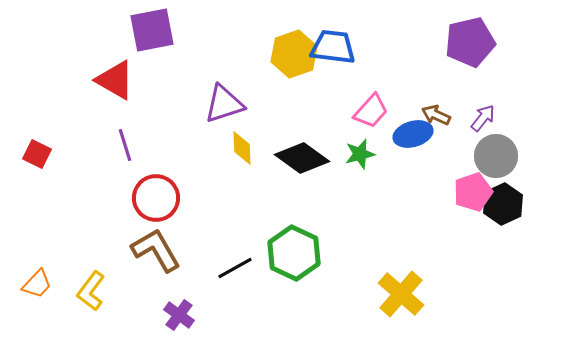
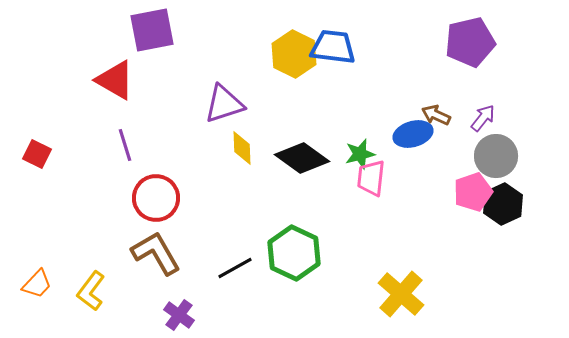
yellow hexagon: rotated 15 degrees counterclockwise
pink trapezoid: moved 67 px down; rotated 144 degrees clockwise
brown L-shape: moved 3 px down
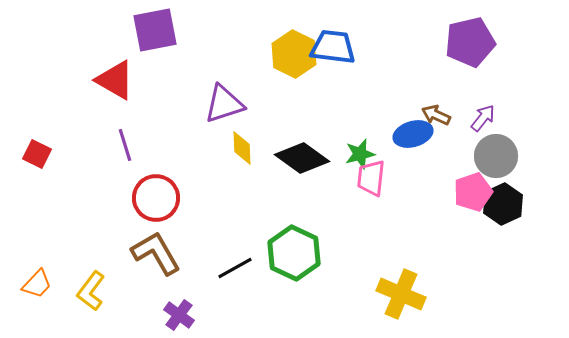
purple square: moved 3 px right
yellow cross: rotated 18 degrees counterclockwise
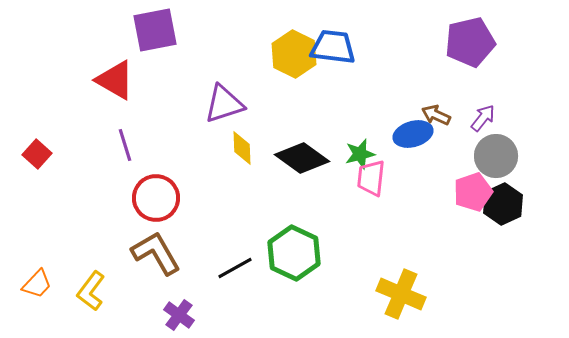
red square: rotated 16 degrees clockwise
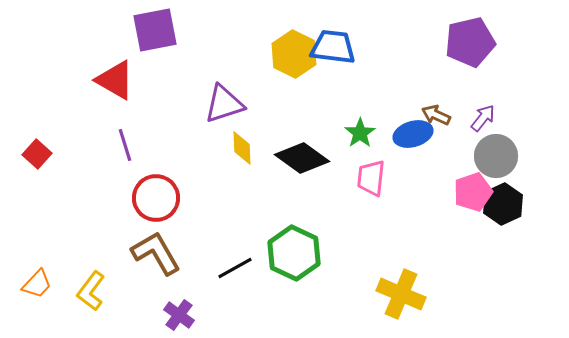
green star: moved 21 px up; rotated 20 degrees counterclockwise
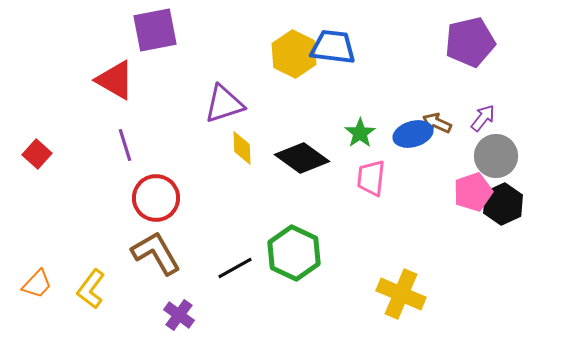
brown arrow: moved 1 px right, 8 px down
yellow L-shape: moved 2 px up
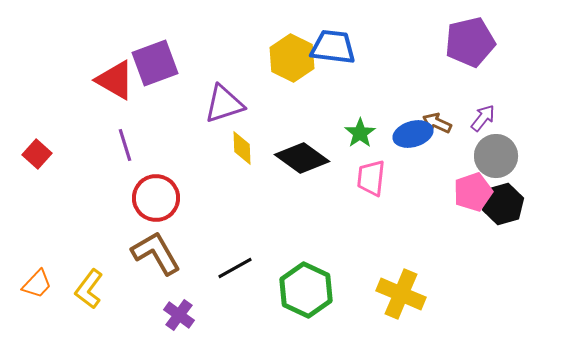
purple square: moved 33 px down; rotated 9 degrees counterclockwise
yellow hexagon: moved 2 px left, 4 px down
black hexagon: rotated 9 degrees clockwise
green hexagon: moved 12 px right, 37 px down
yellow L-shape: moved 2 px left
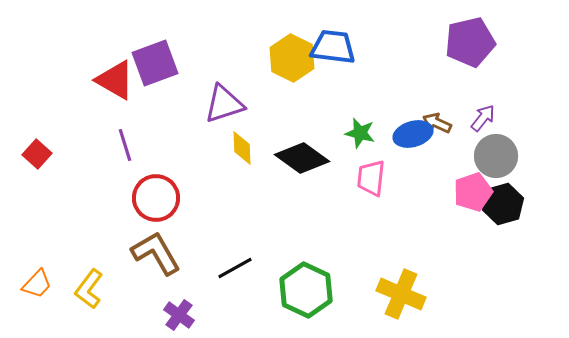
green star: rotated 24 degrees counterclockwise
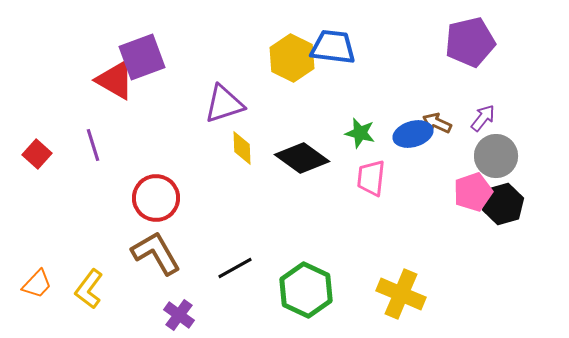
purple square: moved 13 px left, 6 px up
purple line: moved 32 px left
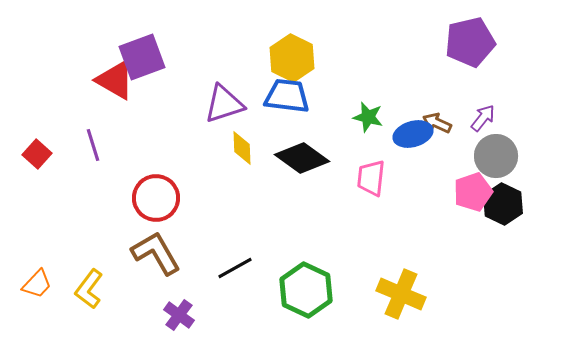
blue trapezoid: moved 46 px left, 49 px down
green star: moved 8 px right, 16 px up
black hexagon: rotated 18 degrees counterclockwise
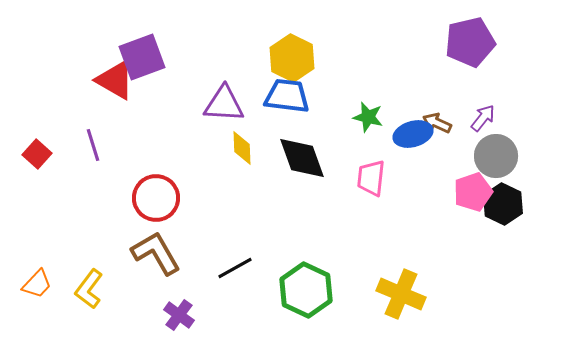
purple triangle: rotated 21 degrees clockwise
black diamond: rotated 34 degrees clockwise
